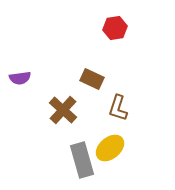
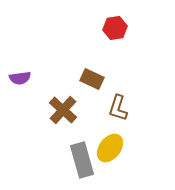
yellow ellipse: rotated 12 degrees counterclockwise
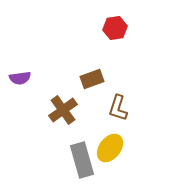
brown rectangle: rotated 45 degrees counterclockwise
brown cross: rotated 12 degrees clockwise
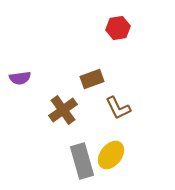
red hexagon: moved 3 px right
brown L-shape: rotated 44 degrees counterclockwise
yellow ellipse: moved 1 px right, 7 px down
gray rectangle: moved 1 px down
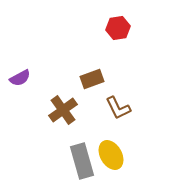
purple semicircle: rotated 20 degrees counterclockwise
yellow ellipse: rotated 68 degrees counterclockwise
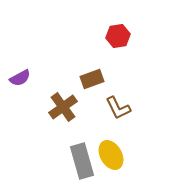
red hexagon: moved 8 px down
brown cross: moved 3 px up
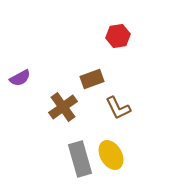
gray rectangle: moved 2 px left, 2 px up
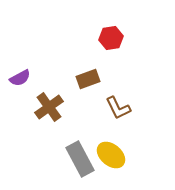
red hexagon: moved 7 px left, 2 px down
brown rectangle: moved 4 px left
brown cross: moved 14 px left
yellow ellipse: rotated 20 degrees counterclockwise
gray rectangle: rotated 12 degrees counterclockwise
